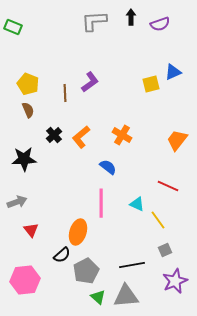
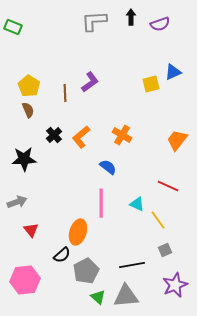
yellow pentagon: moved 1 px right, 2 px down; rotated 10 degrees clockwise
purple star: moved 4 px down
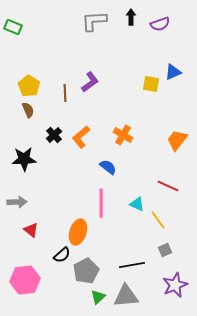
yellow square: rotated 24 degrees clockwise
orange cross: moved 1 px right
gray arrow: rotated 18 degrees clockwise
red triangle: rotated 14 degrees counterclockwise
green triangle: rotated 35 degrees clockwise
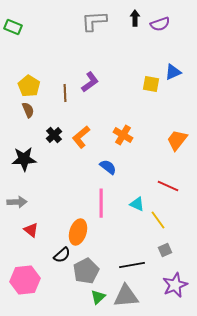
black arrow: moved 4 px right, 1 px down
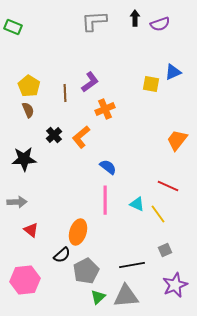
orange cross: moved 18 px left, 26 px up; rotated 36 degrees clockwise
pink line: moved 4 px right, 3 px up
yellow line: moved 6 px up
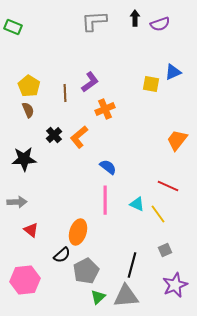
orange L-shape: moved 2 px left
black line: rotated 65 degrees counterclockwise
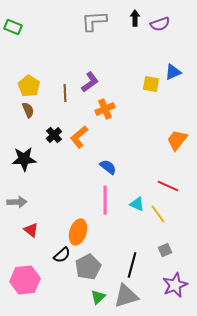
gray pentagon: moved 2 px right, 4 px up
gray triangle: rotated 12 degrees counterclockwise
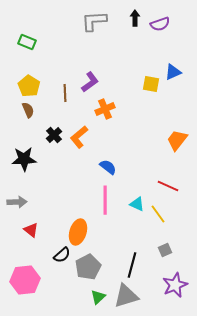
green rectangle: moved 14 px right, 15 px down
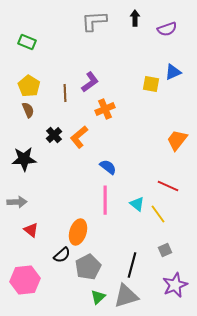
purple semicircle: moved 7 px right, 5 px down
cyan triangle: rotated 14 degrees clockwise
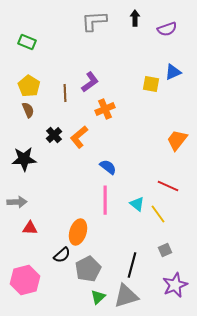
red triangle: moved 1 px left, 2 px up; rotated 35 degrees counterclockwise
gray pentagon: moved 2 px down
pink hexagon: rotated 8 degrees counterclockwise
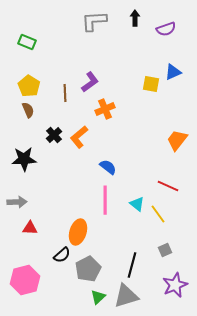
purple semicircle: moved 1 px left
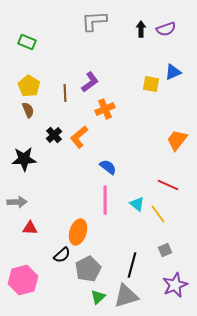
black arrow: moved 6 px right, 11 px down
red line: moved 1 px up
pink hexagon: moved 2 px left
